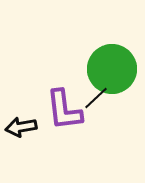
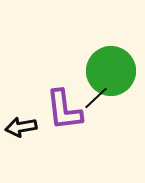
green circle: moved 1 px left, 2 px down
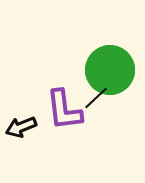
green circle: moved 1 px left, 1 px up
black arrow: rotated 12 degrees counterclockwise
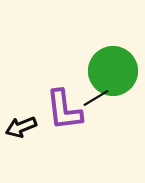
green circle: moved 3 px right, 1 px down
black line: rotated 12 degrees clockwise
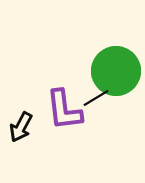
green circle: moved 3 px right
black arrow: rotated 40 degrees counterclockwise
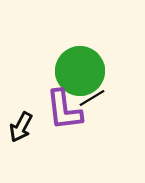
green circle: moved 36 px left
black line: moved 4 px left
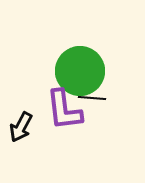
black line: rotated 36 degrees clockwise
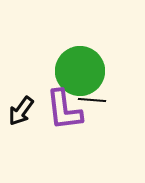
black line: moved 2 px down
black arrow: moved 16 px up; rotated 8 degrees clockwise
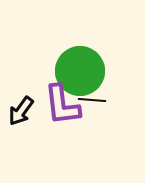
purple L-shape: moved 2 px left, 5 px up
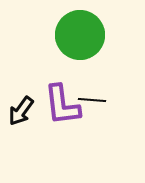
green circle: moved 36 px up
